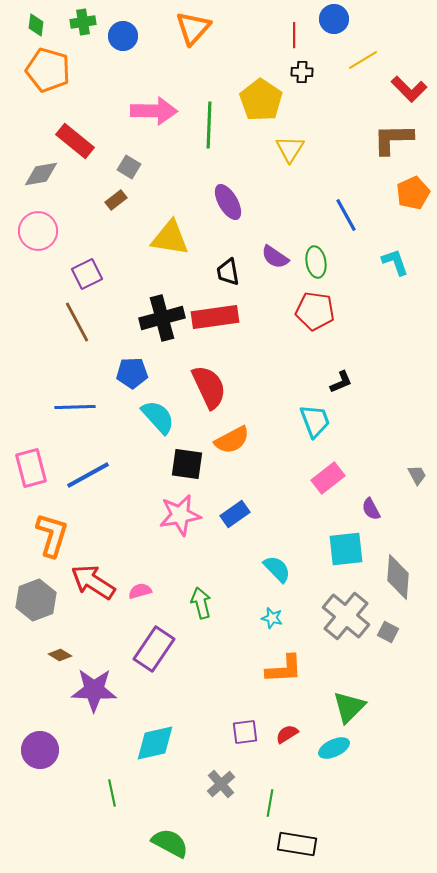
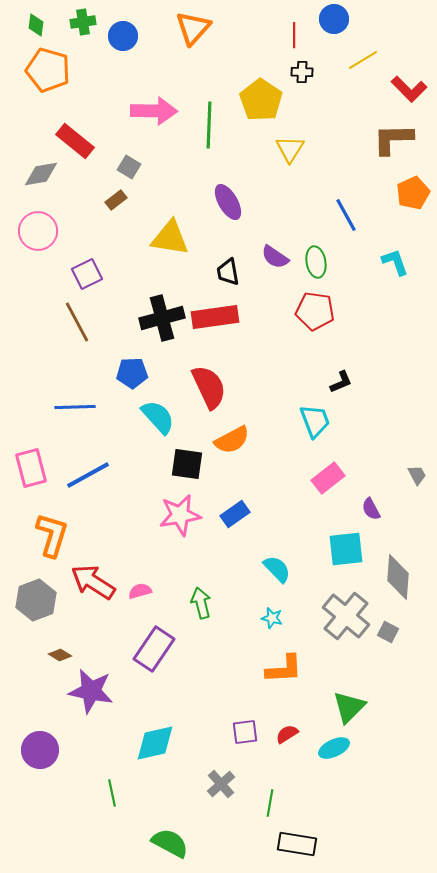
purple star at (94, 690): moved 3 px left, 1 px down; rotated 9 degrees clockwise
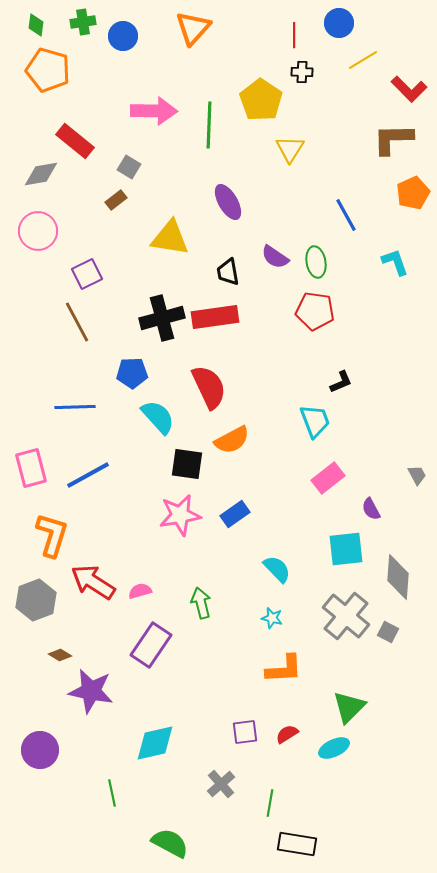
blue circle at (334, 19): moved 5 px right, 4 px down
purple rectangle at (154, 649): moved 3 px left, 4 px up
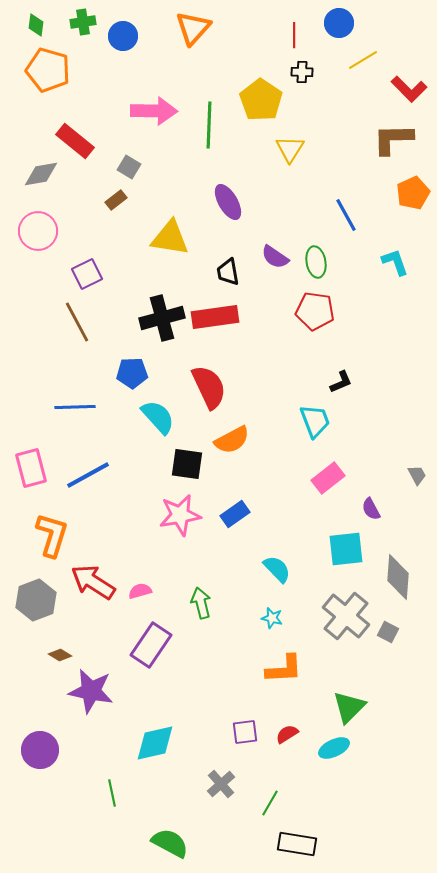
green line at (270, 803): rotated 20 degrees clockwise
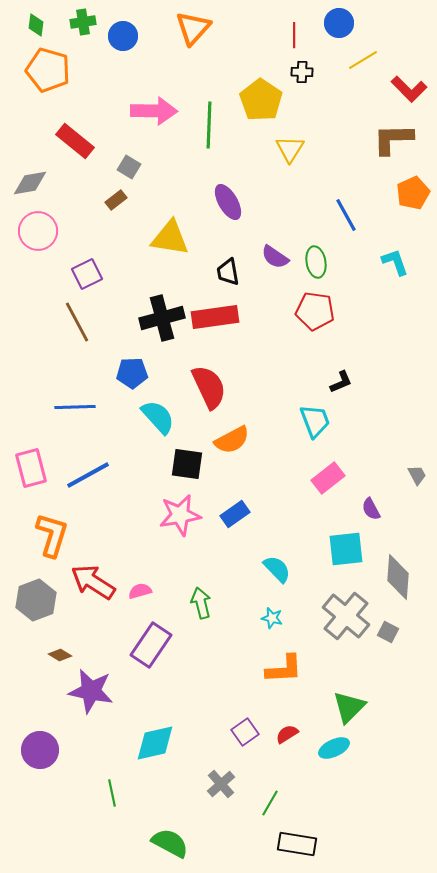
gray diamond at (41, 174): moved 11 px left, 9 px down
purple square at (245, 732): rotated 28 degrees counterclockwise
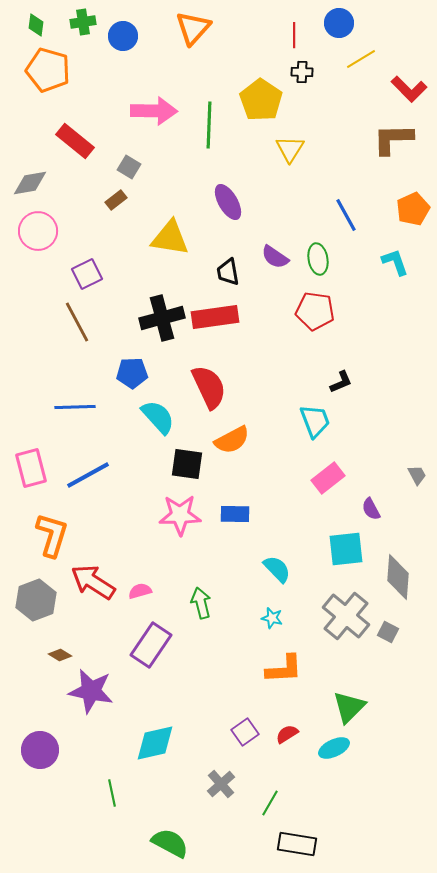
yellow line at (363, 60): moved 2 px left, 1 px up
orange pentagon at (413, 193): moved 16 px down
green ellipse at (316, 262): moved 2 px right, 3 px up
blue rectangle at (235, 514): rotated 36 degrees clockwise
pink star at (180, 515): rotated 9 degrees clockwise
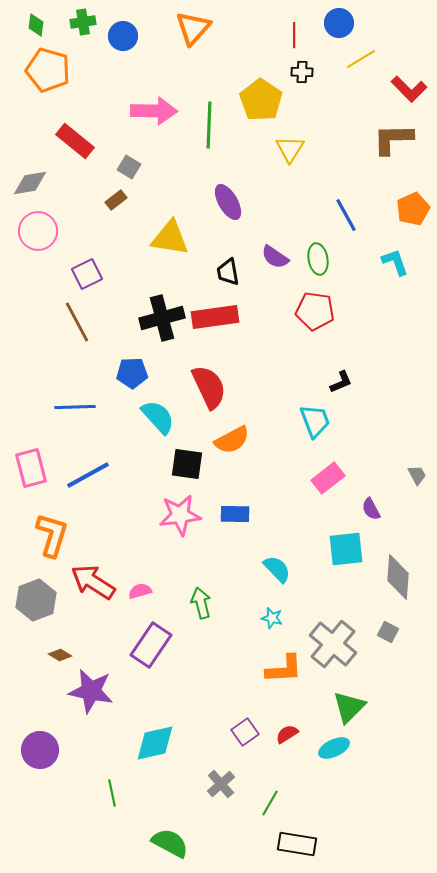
pink star at (180, 515): rotated 6 degrees counterclockwise
gray cross at (346, 616): moved 13 px left, 28 px down
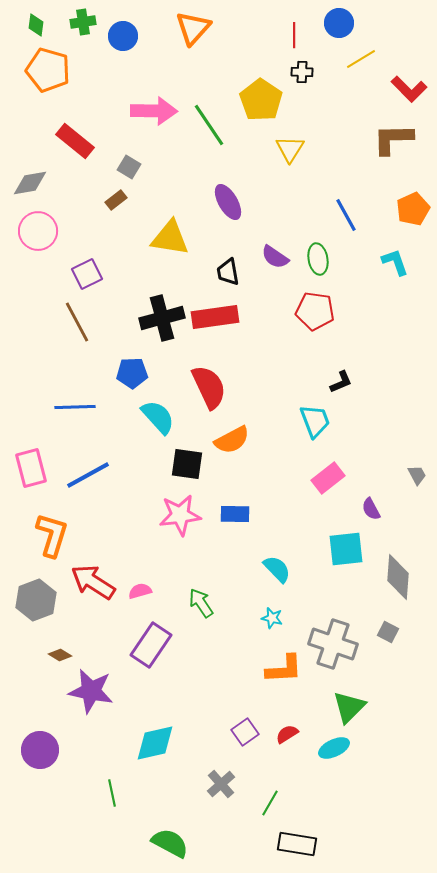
green line at (209, 125): rotated 36 degrees counterclockwise
green arrow at (201, 603): rotated 20 degrees counterclockwise
gray cross at (333, 644): rotated 21 degrees counterclockwise
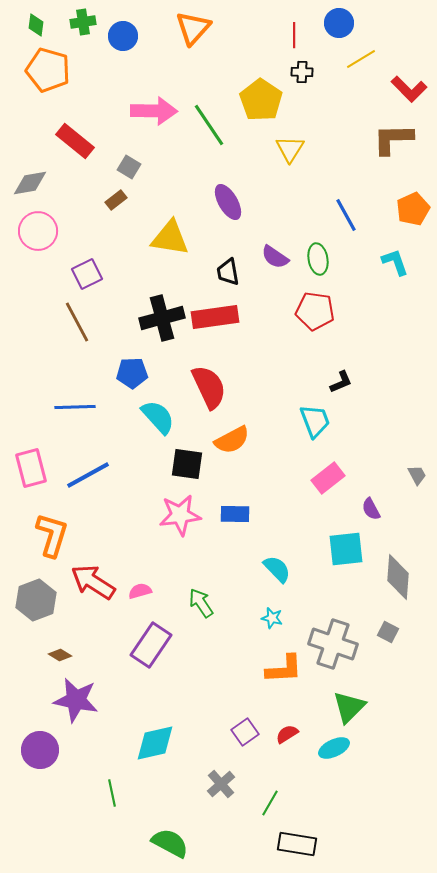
purple star at (91, 691): moved 15 px left, 9 px down
